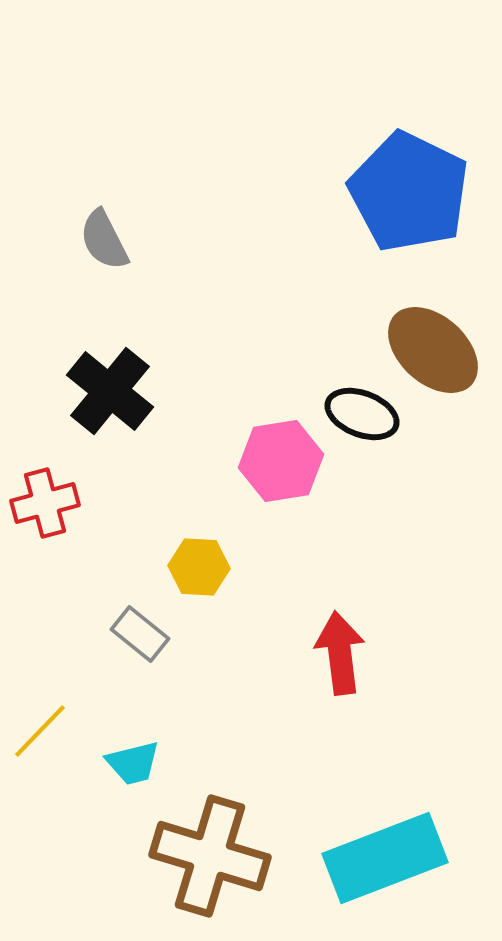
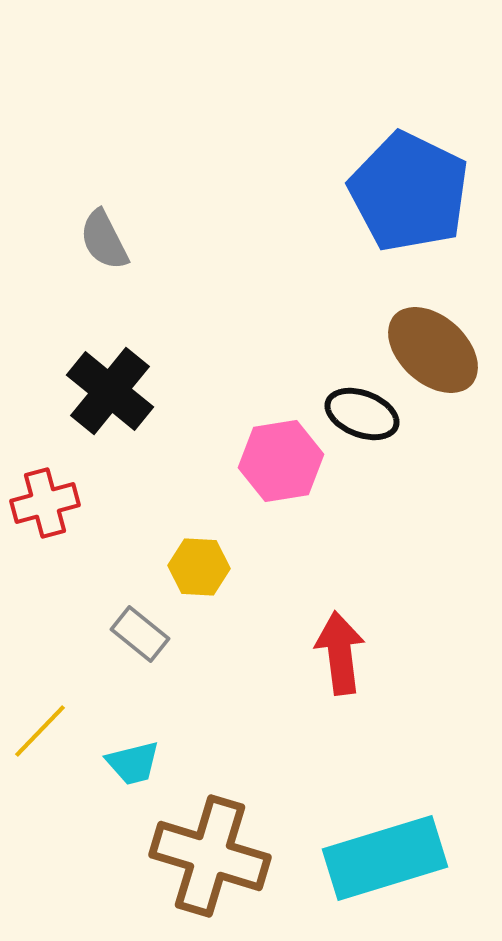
cyan rectangle: rotated 4 degrees clockwise
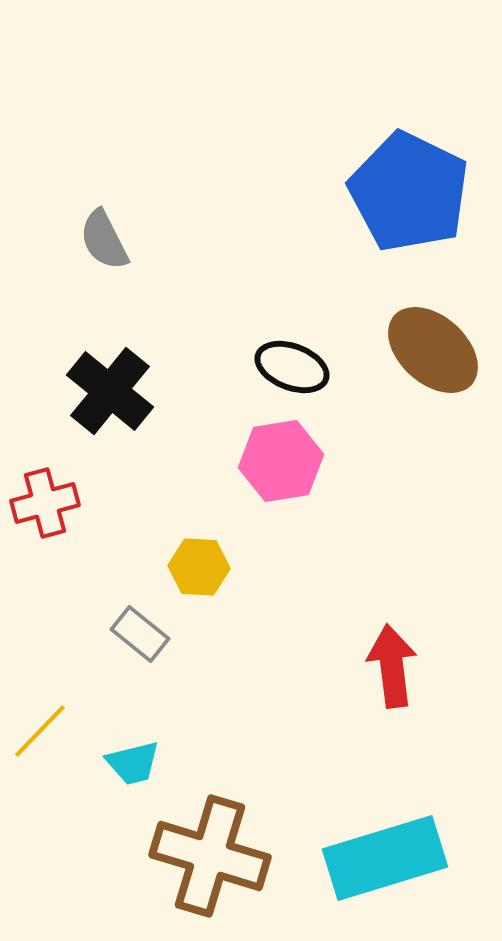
black ellipse: moved 70 px left, 47 px up
red arrow: moved 52 px right, 13 px down
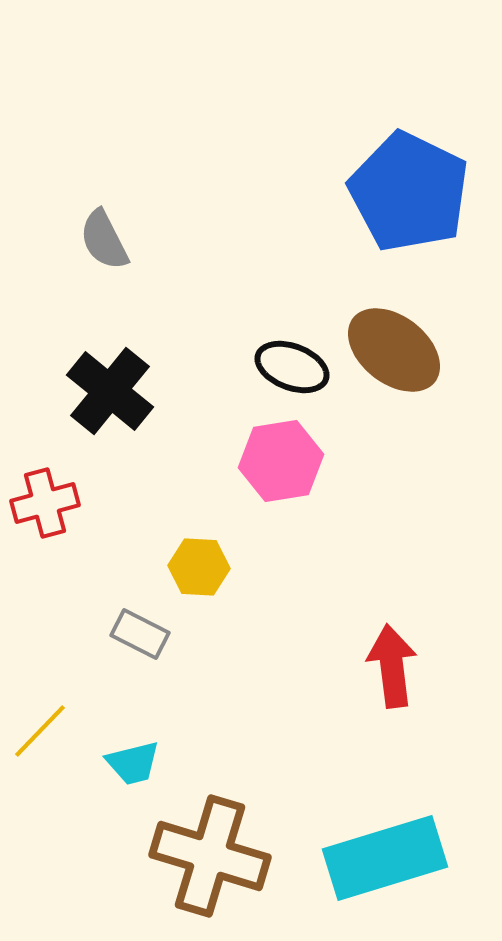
brown ellipse: moved 39 px left; rotated 4 degrees counterclockwise
gray rectangle: rotated 12 degrees counterclockwise
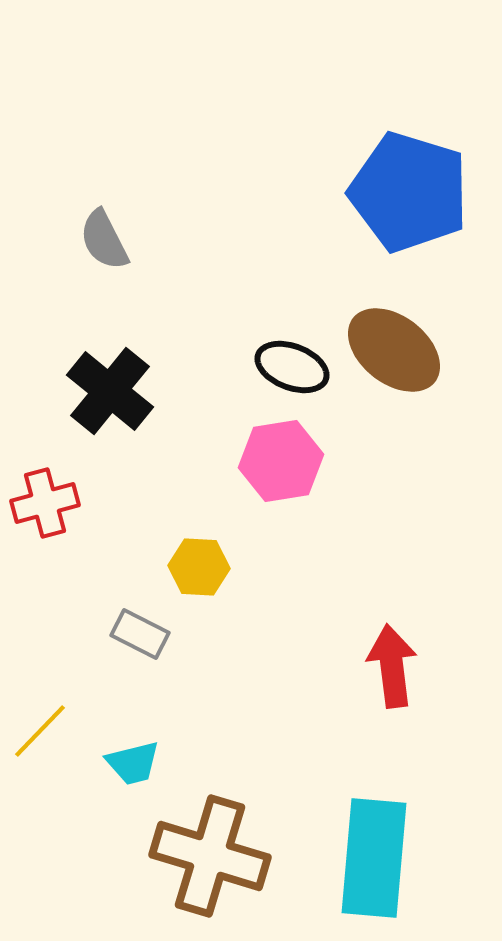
blue pentagon: rotated 9 degrees counterclockwise
cyan rectangle: moved 11 px left; rotated 68 degrees counterclockwise
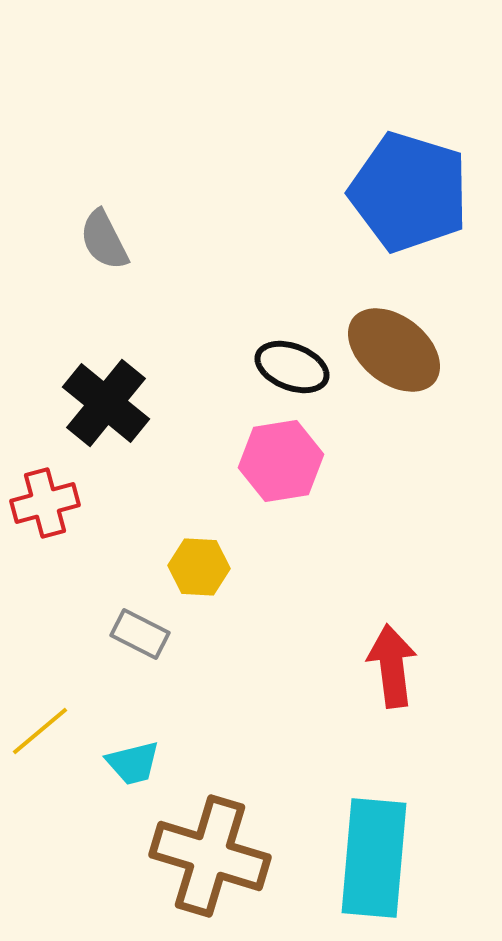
black cross: moved 4 px left, 12 px down
yellow line: rotated 6 degrees clockwise
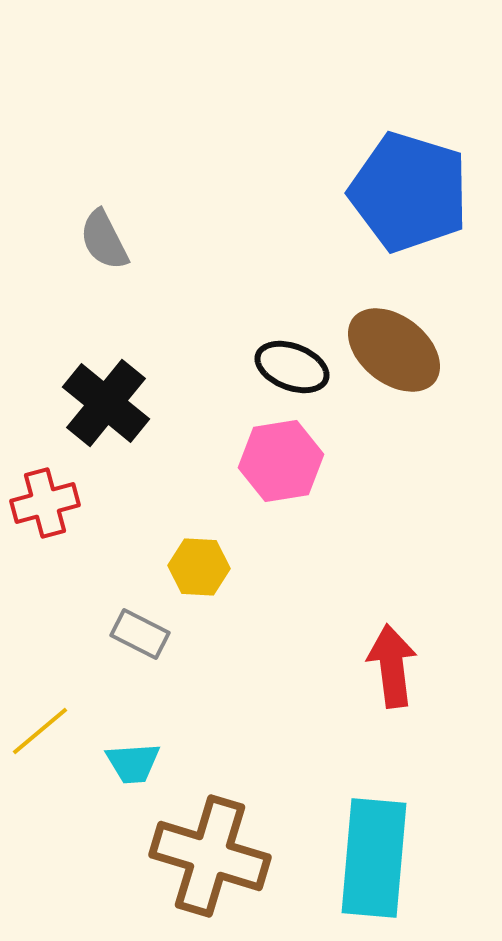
cyan trapezoid: rotated 10 degrees clockwise
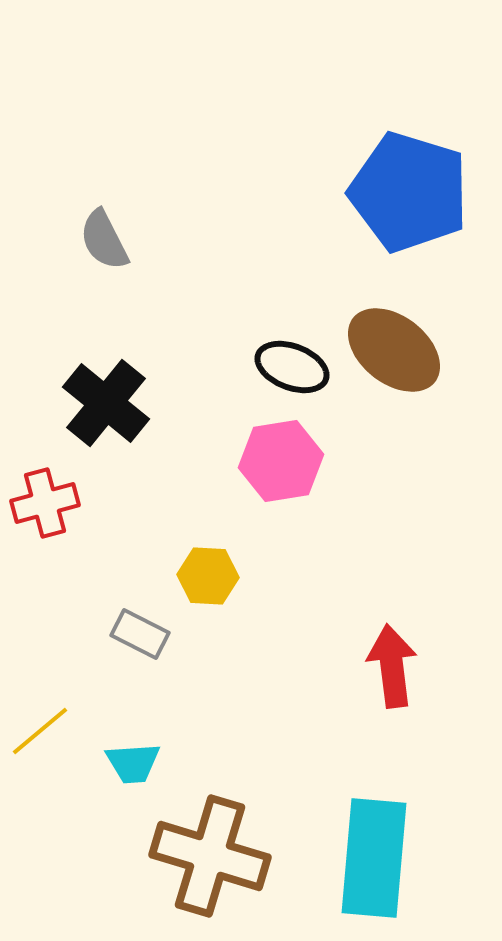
yellow hexagon: moved 9 px right, 9 px down
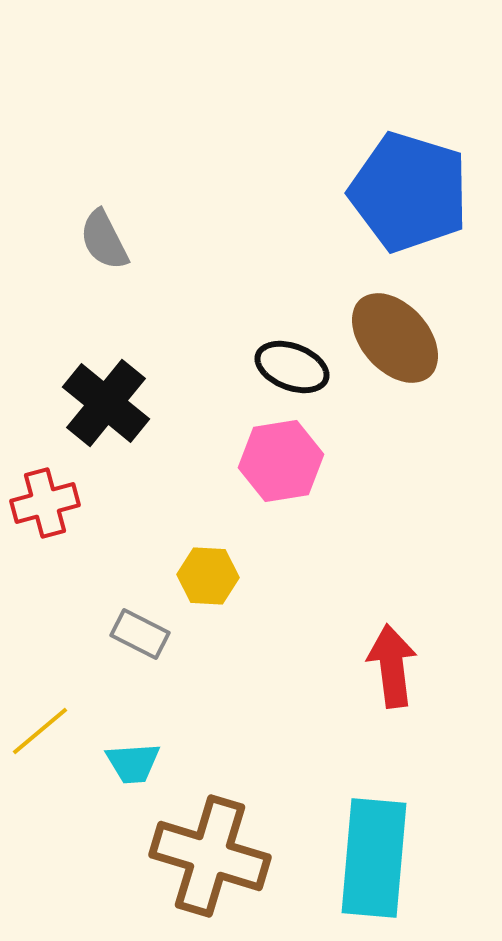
brown ellipse: moved 1 px right, 12 px up; rotated 10 degrees clockwise
